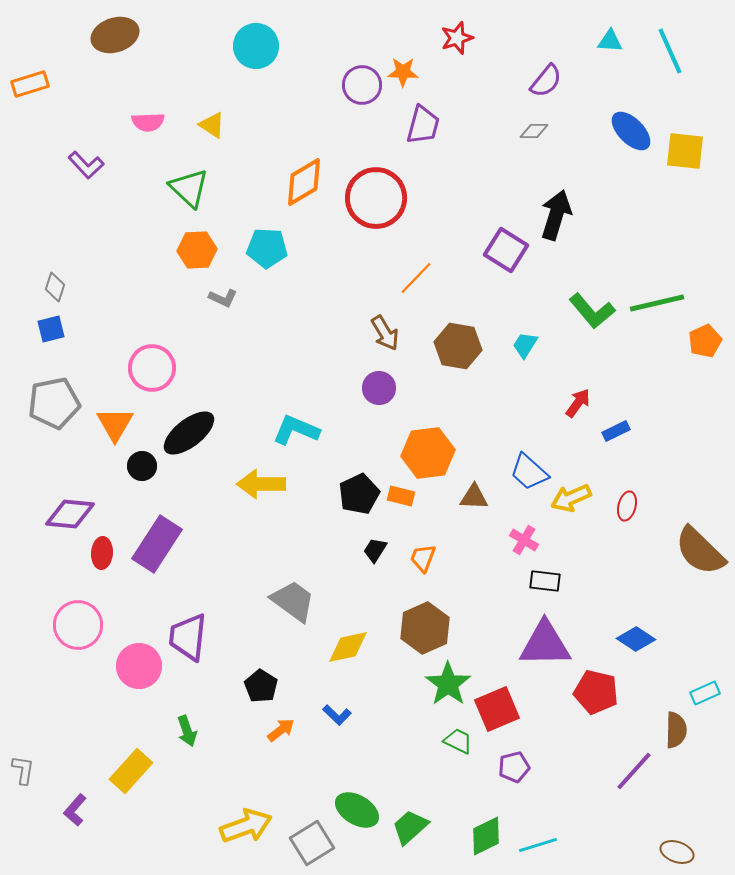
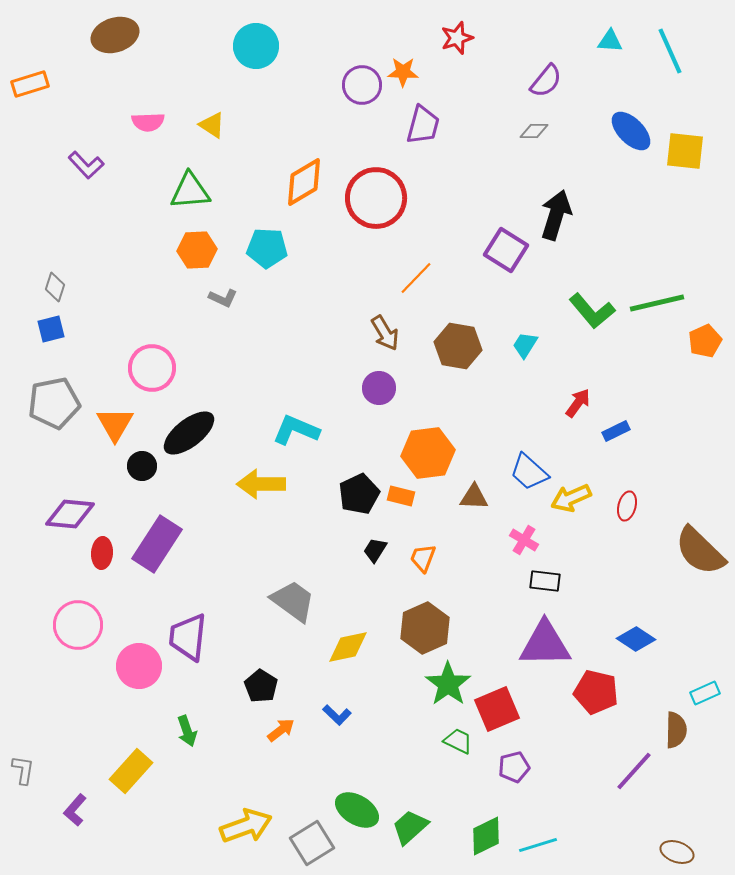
green triangle at (189, 188): moved 1 px right, 3 px down; rotated 48 degrees counterclockwise
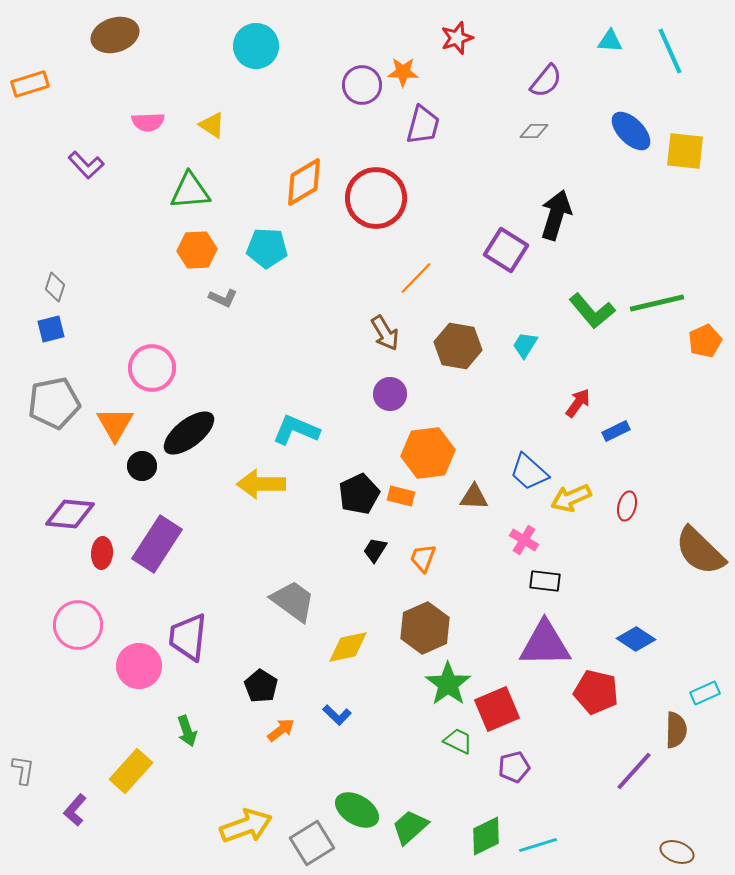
purple circle at (379, 388): moved 11 px right, 6 px down
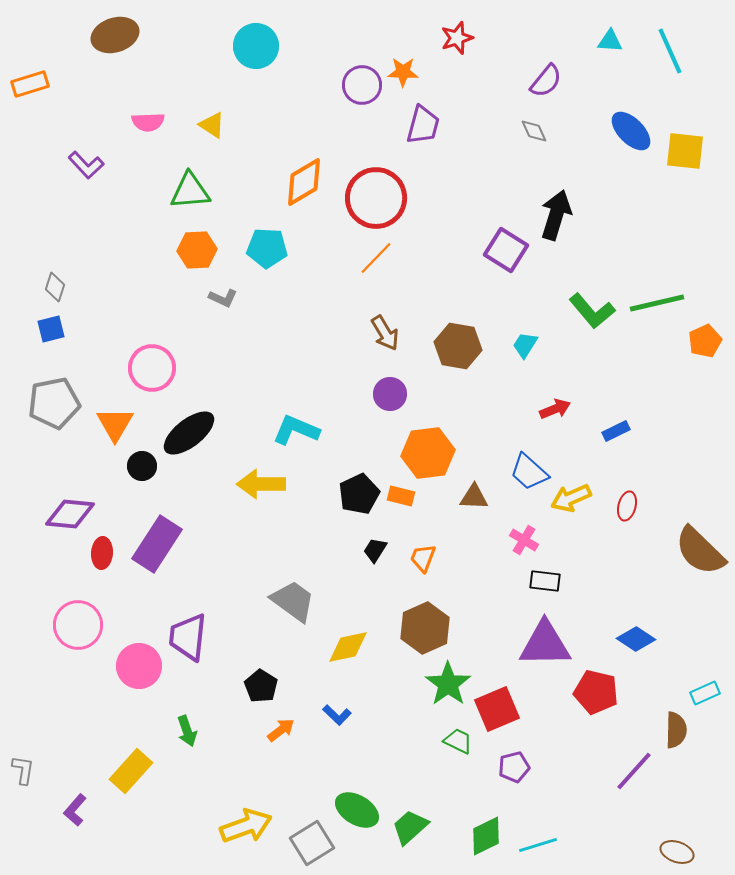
gray diamond at (534, 131): rotated 64 degrees clockwise
orange line at (416, 278): moved 40 px left, 20 px up
red arrow at (578, 403): moved 23 px left, 6 px down; rotated 32 degrees clockwise
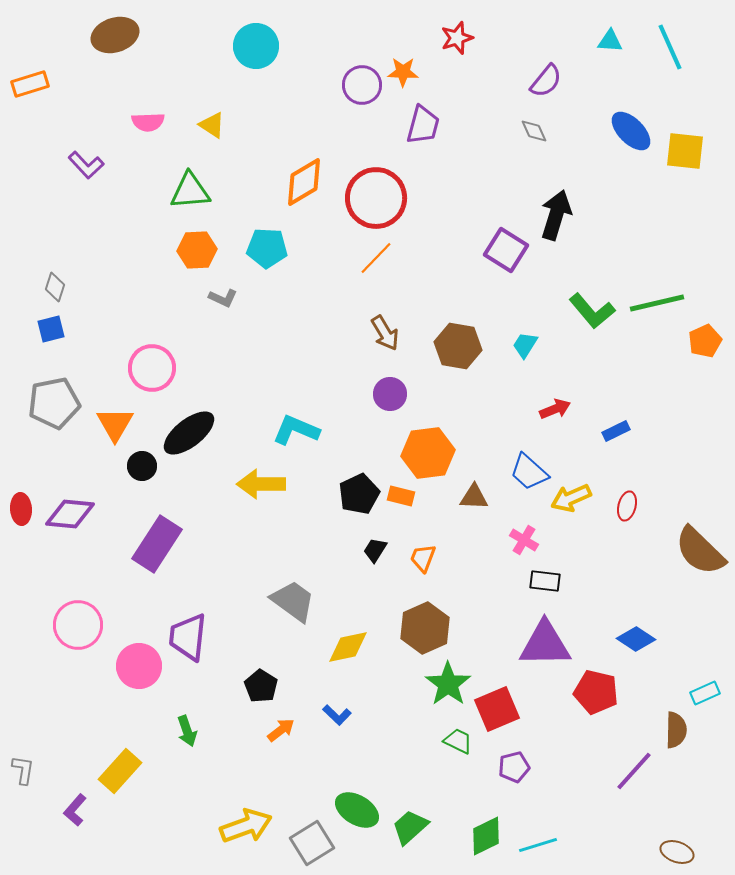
cyan line at (670, 51): moved 4 px up
red ellipse at (102, 553): moved 81 px left, 44 px up; rotated 8 degrees counterclockwise
yellow rectangle at (131, 771): moved 11 px left
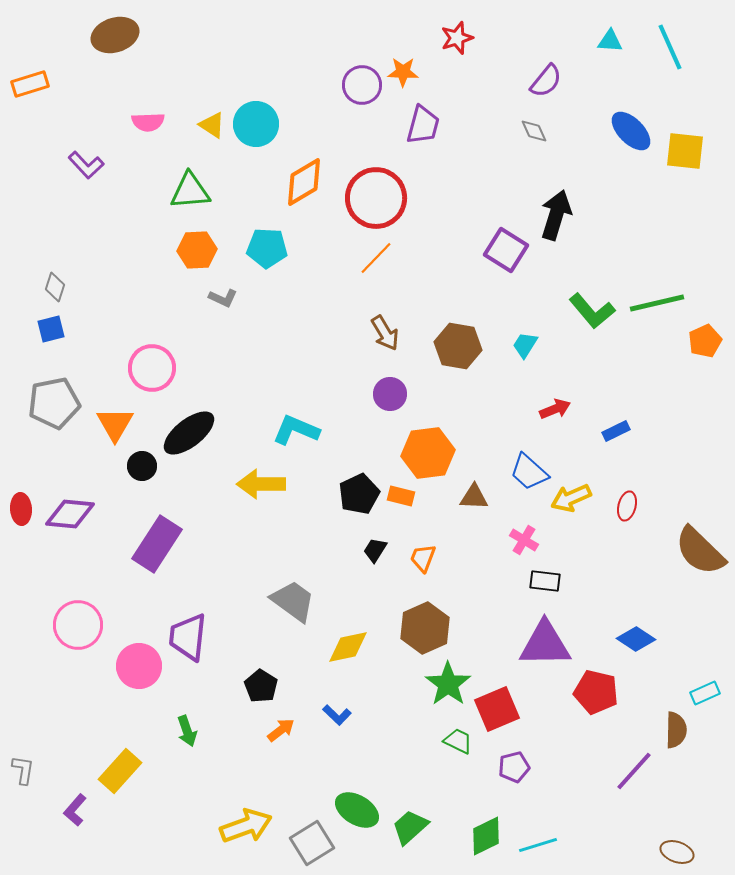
cyan circle at (256, 46): moved 78 px down
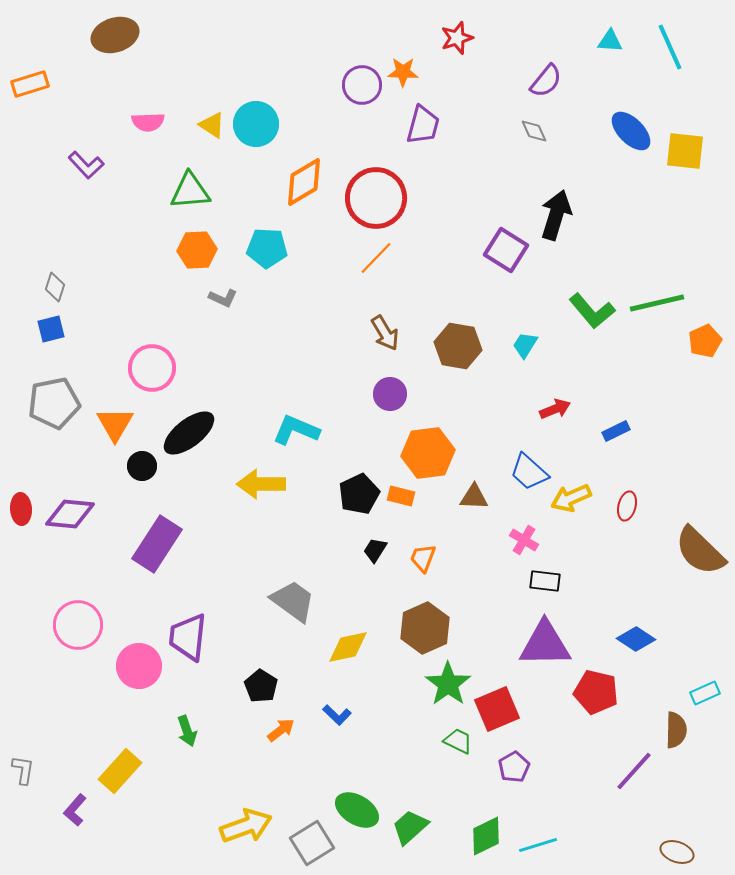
purple pentagon at (514, 767): rotated 16 degrees counterclockwise
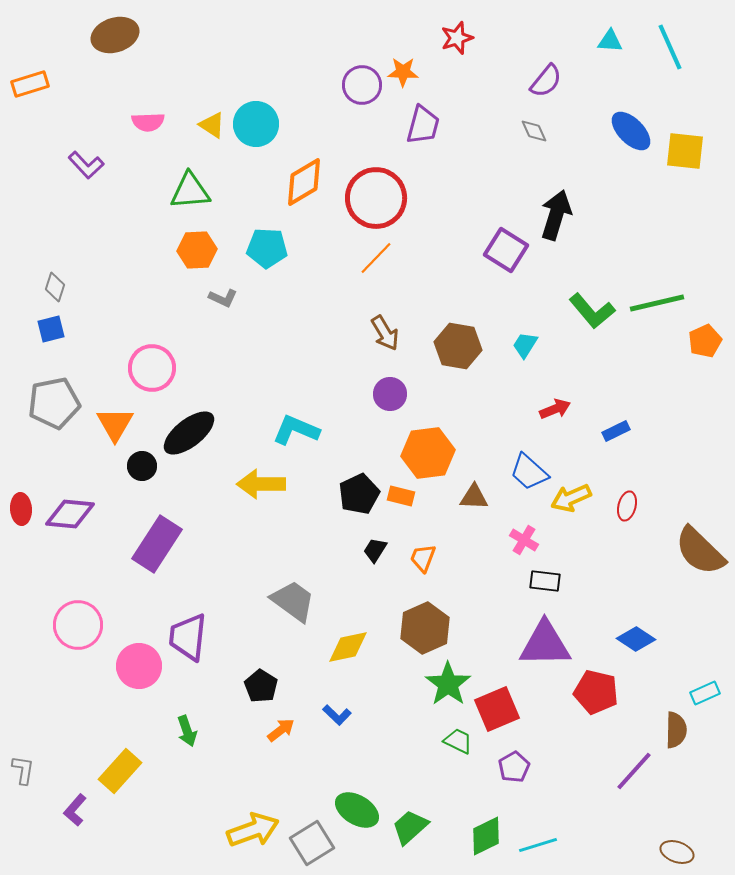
yellow arrow at (246, 826): moved 7 px right, 4 px down
